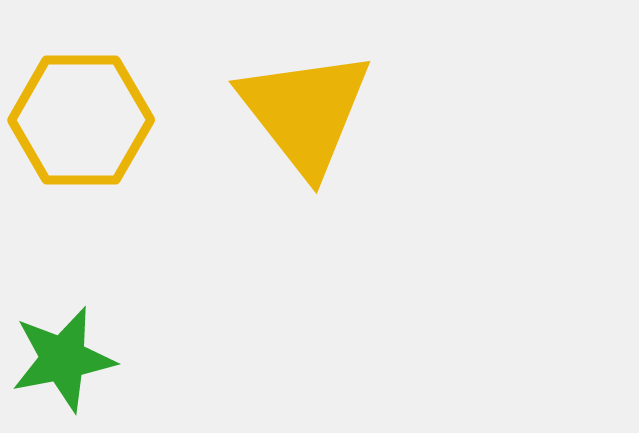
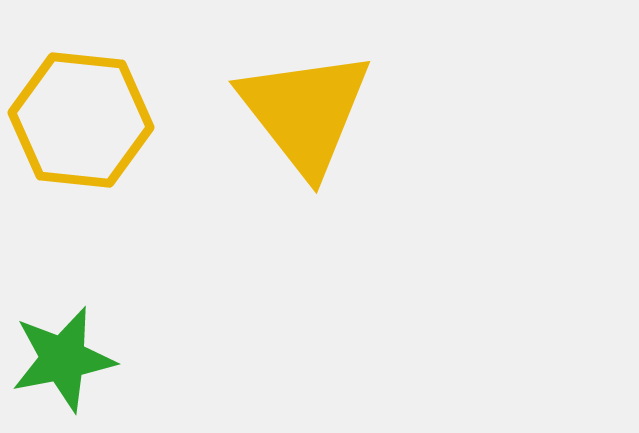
yellow hexagon: rotated 6 degrees clockwise
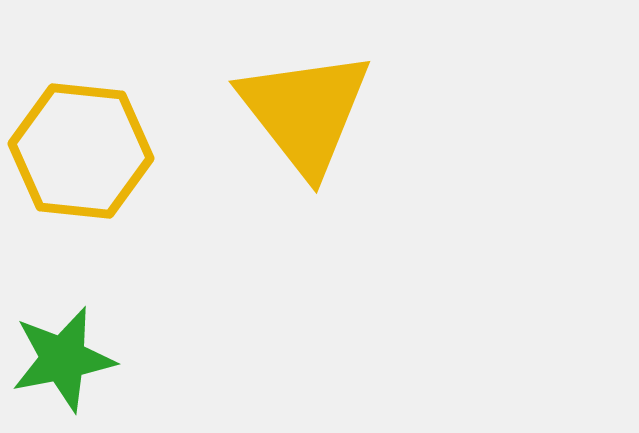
yellow hexagon: moved 31 px down
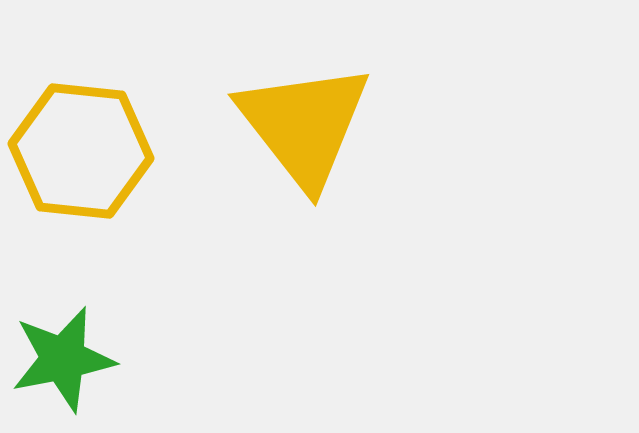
yellow triangle: moved 1 px left, 13 px down
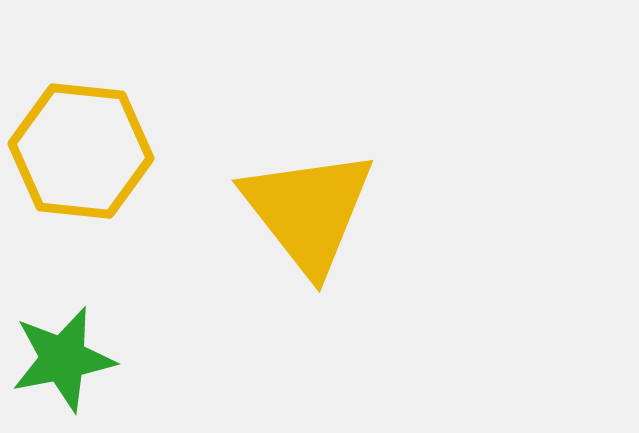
yellow triangle: moved 4 px right, 86 px down
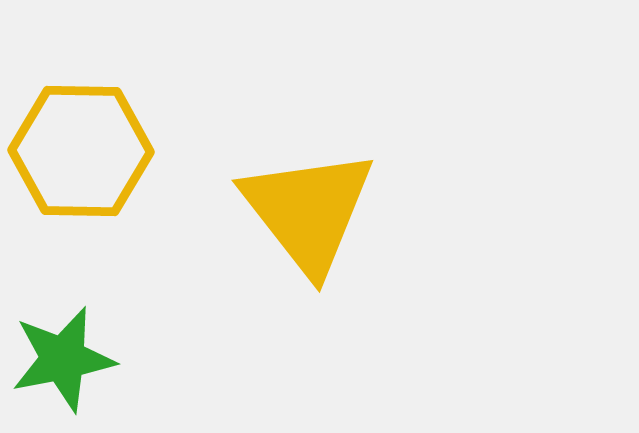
yellow hexagon: rotated 5 degrees counterclockwise
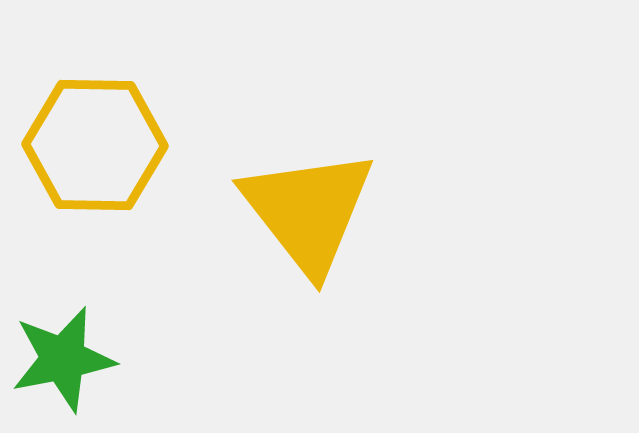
yellow hexagon: moved 14 px right, 6 px up
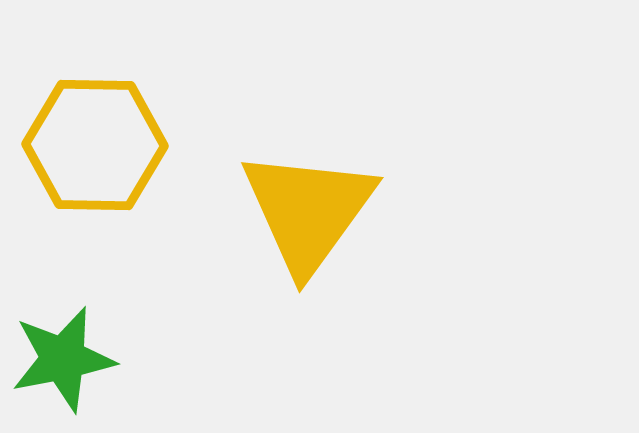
yellow triangle: rotated 14 degrees clockwise
